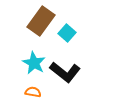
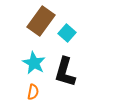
black L-shape: rotated 68 degrees clockwise
orange semicircle: rotated 91 degrees clockwise
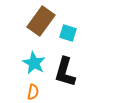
cyan square: moved 1 px right; rotated 24 degrees counterclockwise
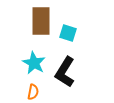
brown rectangle: rotated 36 degrees counterclockwise
black L-shape: rotated 16 degrees clockwise
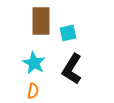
cyan square: rotated 30 degrees counterclockwise
black L-shape: moved 7 px right, 3 px up
orange semicircle: moved 1 px up
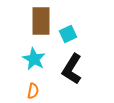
cyan square: moved 1 px down; rotated 12 degrees counterclockwise
cyan star: moved 4 px up
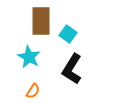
cyan square: rotated 30 degrees counterclockwise
cyan star: moved 5 px left, 2 px up
orange semicircle: rotated 21 degrees clockwise
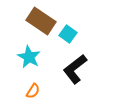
brown rectangle: rotated 56 degrees counterclockwise
black L-shape: moved 3 px right; rotated 20 degrees clockwise
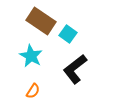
cyan star: moved 2 px right, 1 px up
